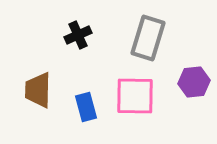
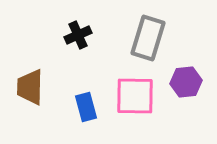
purple hexagon: moved 8 px left
brown trapezoid: moved 8 px left, 3 px up
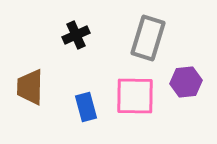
black cross: moved 2 px left
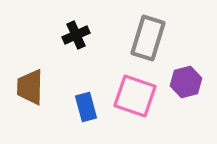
purple hexagon: rotated 8 degrees counterclockwise
pink square: rotated 18 degrees clockwise
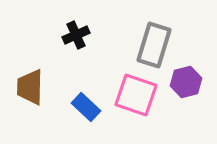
gray rectangle: moved 6 px right, 7 px down
pink square: moved 1 px right, 1 px up
blue rectangle: rotated 32 degrees counterclockwise
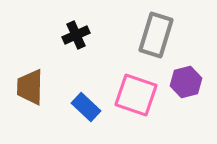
gray rectangle: moved 2 px right, 10 px up
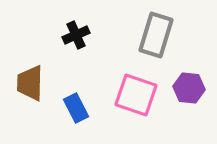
purple hexagon: moved 3 px right, 6 px down; rotated 20 degrees clockwise
brown trapezoid: moved 4 px up
blue rectangle: moved 10 px left, 1 px down; rotated 20 degrees clockwise
